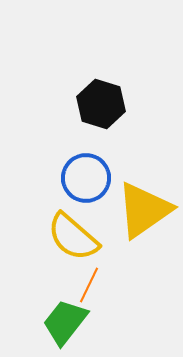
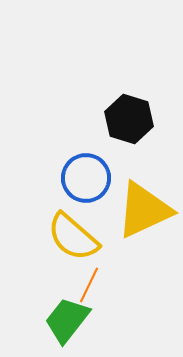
black hexagon: moved 28 px right, 15 px down
yellow triangle: rotated 10 degrees clockwise
green trapezoid: moved 2 px right, 2 px up
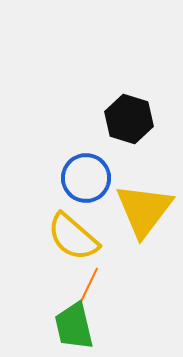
yellow triangle: rotated 28 degrees counterclockwise
green trapezoid: moved 7 px right, 6 px down; rotated 51 degrees counterclockwise
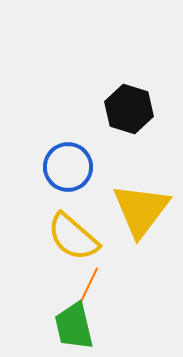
black hexagon: moved 10 px up
blue circle: moved 18 px left, 11 px up
yellow triangle: moved 3 px left
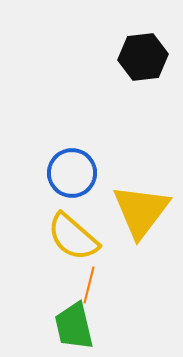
black hexagon: moved 14 px right, 52 px up; rotated 24 degrees counterclockwise
blue circle: moved 4 px right, 6 px down
yellow triangle: moved 1 px down
orange line: rotated 12 degrees counterclockwise
